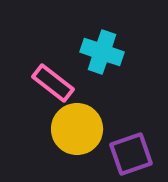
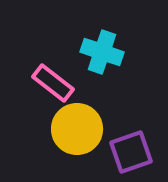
purple square: moved 2 px up
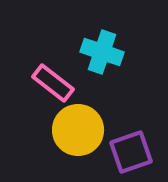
yellow circle: moved 1 px right, 1 px down
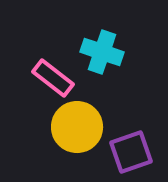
pink rectangle: moved 5 px up
yellow circle: moved 1 px left, 3 px up
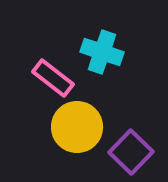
purple square: rotated 27 degrees counterclockwise
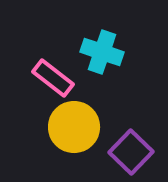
yellow circle: moved 3 px left
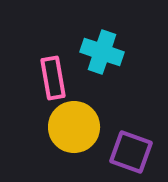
pink rectangle: rotated 42 degrees clockwise
purple square: rotated 24 degrees counterclockwise
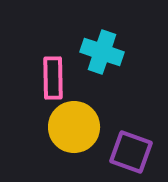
pink rectangle: rotated 9 degrees clockwise
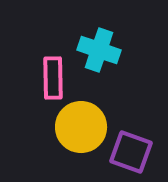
cyan cross: moved 3 px left, 2 px up
yellow circle: moved 7 px right
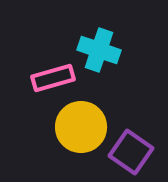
pink rectangle: rotated 75 degrees clockwise
purple square: rotated 15 degrees clockwise
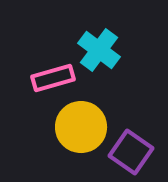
cyan cross: rotated 18 degrees clockwise
